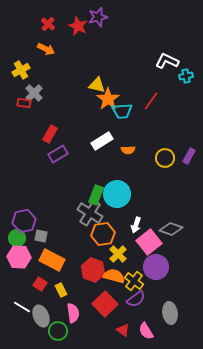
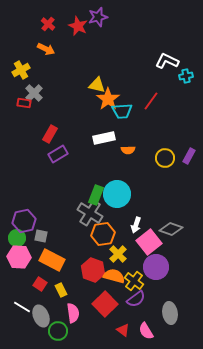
white rectangle at (102, 141): moved 2 px right, 3 px up; rotated 20 degrees clockwise
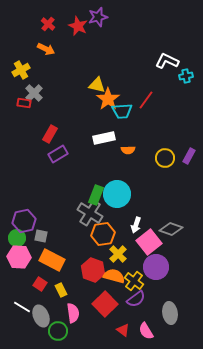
red line at (151, 101): moved 5 px left, 1 px up
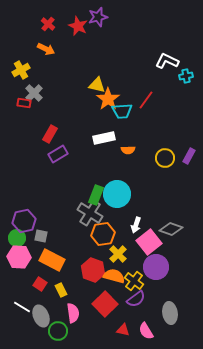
red triangle at (123, 330): rotated 24 degrees counterclockwise
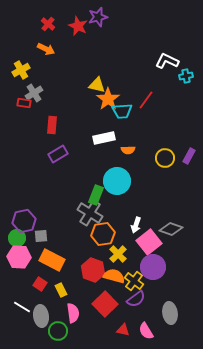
gray cross at (34, 93): rotated 12 degrees clockwise
red rectangle at (50, 134): moved 2 px right, 9 px up; rotated 24 degrees counterclockwise
cyan circle at (117, 194): moved 13 px up
gray square at (41, 236): rotated 16 degrees counterclockwise
purple circle at (156, 267): moved 3 px left
gray ellipse at (41, 316): rotated 15 degrees clockwise
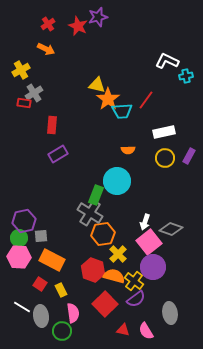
red cross at (48, 24): rotated 16 degrees clockwise
white rectangle at (104, 138): moved 60 px right, 6 px up
white arrow at (136, 225): moved 9 px right, 3 px up
green circle at (17, 238): moved 2 px right
green circle at (58, 331): moved 4 px right
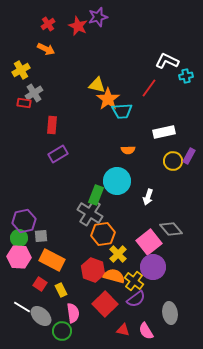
red line at (146, 100): moved 3 px right, 12 px up
yellow circle at (165, 158): moved 8 px right, 3 px down
white arrow at (145, 222): moved 3 px right, 25 px up
gray diamond at (171, 229): rotated 30 degrees clockwise
gray ellipse at (41, 316): rotated 40 degrees counterclockwise
